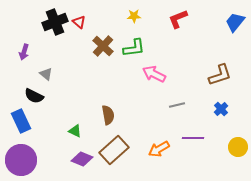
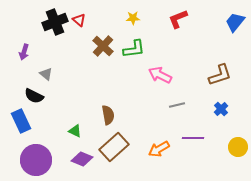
yellow star: moved 1 px left, 2 px down
red triangle: moved 2 px up
green L-shape: moved 1 px down
pink arrow: moved 6 px right, 1 px down
brown rectangle: moved 3 px up
purple circle: moved 15 px right
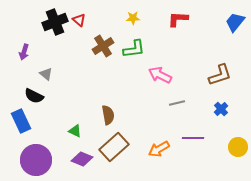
red L-shape: rotated 25 degrees clockwise
brown cross: rotated 15 degrees clockwise
gray line: moved 2 px up
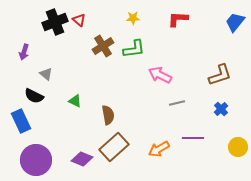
green triangle: moved 30 px up
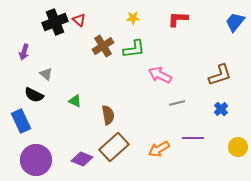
black semicircle: moved 1 px up
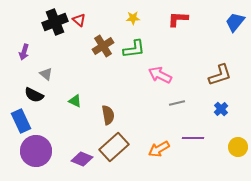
purple circle: moved 9 px up
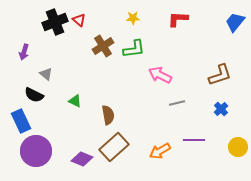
purple line: moved 1 px right, 2 px down
orange arrow: moved 1 px right, 2 px down
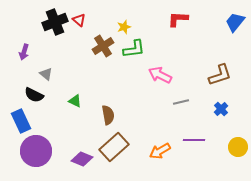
yellow star: moved 9 px left, 9 px down; rotated 16 degrees counterclockwise
gray line: moved 4 px right, 1 px up
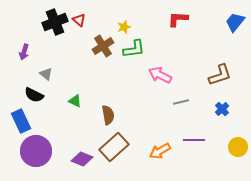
blue cross: moved 1 px right
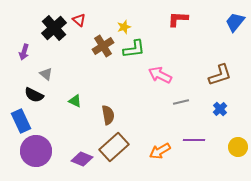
black cross: moved 1 px left, 6 px down; rotated 20 degrees counterclockwise
blue cross: moved 2 px left
